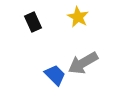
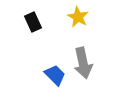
gray arrow: rotated 72 degrees counterclockwise
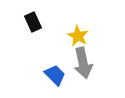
yellow star: moved 19 px down
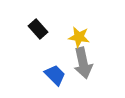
black rectangle: moved 5 px right, 7 px down; rotated 18 degrees counterclockwise
yellow star: moved 1 px right, 1 px down; rotated 20 degrees counterclockwise
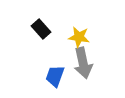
black rectangle: moved 3 px right
blue trapezoid: moved 1 px down; rotated 115 degrees counterclockwise
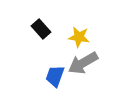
gray arrow: rotated 72 degrees clockwise
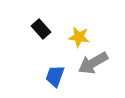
gray arrow: moved 10 px right
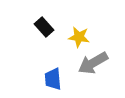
black rectangle: moved 3 px right, 2 px up
blue trapezoid: moved 2 px left, 3 px down; rotated 25 degrees counterclockwise
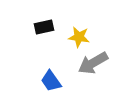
black rectangle: rotated 60 degrees counterclockwise
blue trapezoid: moved 2 px left, 2 px down; rotated 30 degrees counterclockwise
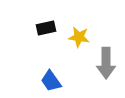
black rectangle: moved 2 px right, 1 px down
gray arrow: moved 13 px right; rotated 60 degrees counterclockwise
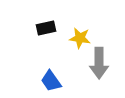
yellow star: moved 1 px right, 1 px down
gray arrow: moved 7 px left
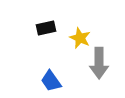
yellow star: rotated 15 degrees clockwise
